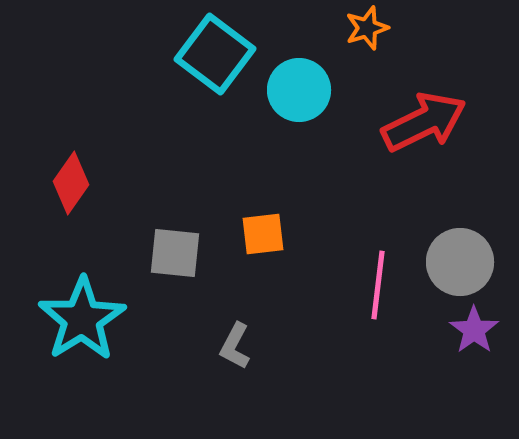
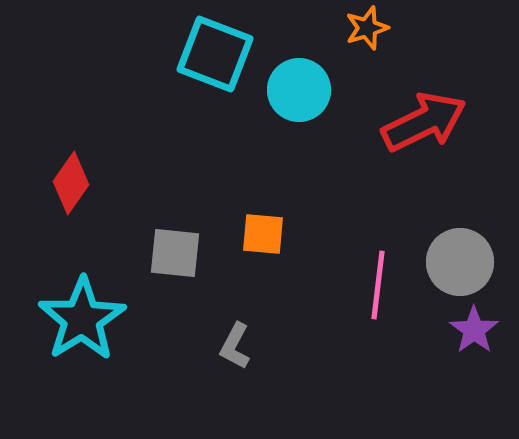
cyan square: rotated 16 degrees counterclockwise
orange square: rotated 12 degrees clockwise
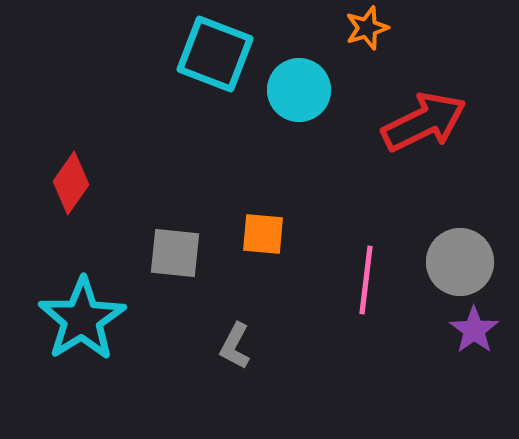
pink line: moved 12 px left, 5 px up
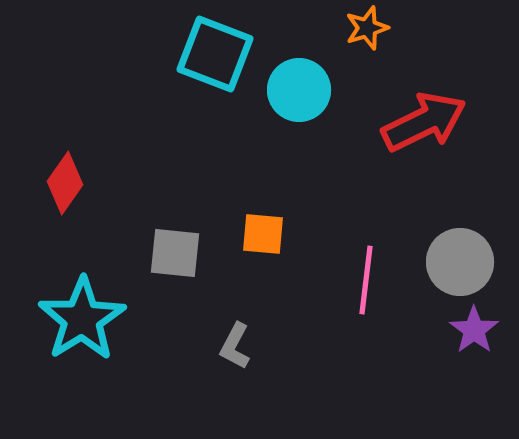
red diamond: moved 6 px left
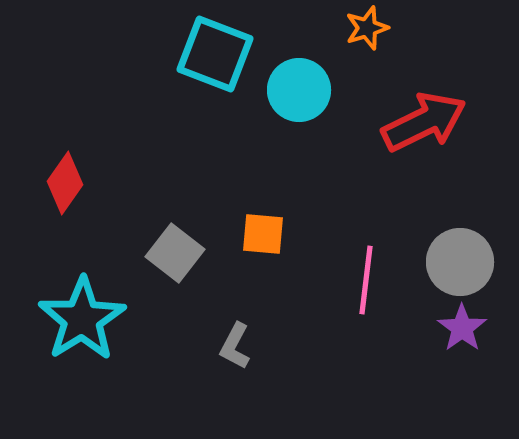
gray square: rotated 32 degrees clockwise
purple star: moved 12 px left, 2 px up
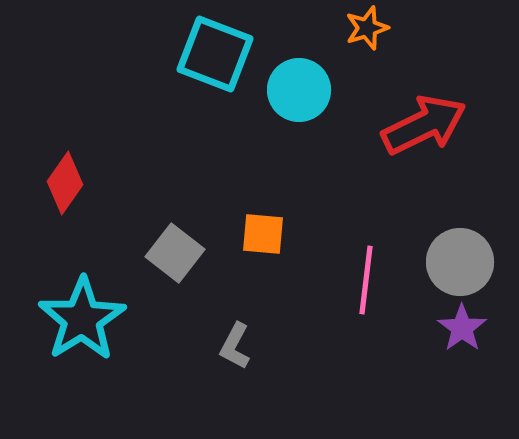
red arrow: moved 3 px down
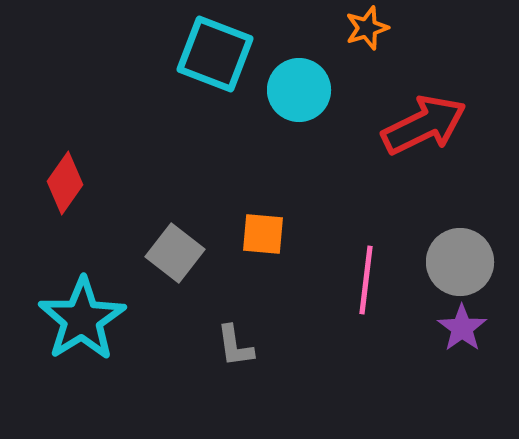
gray L-shape: rotated 36 degrees counterclockwise
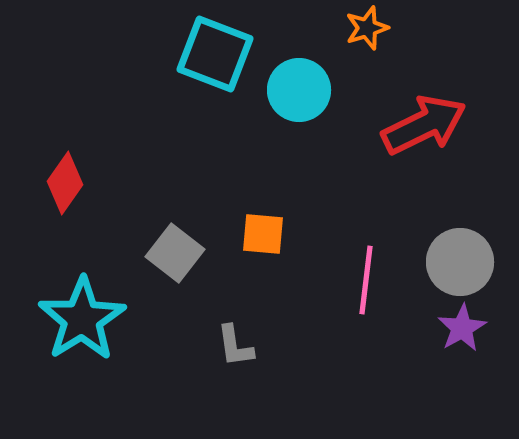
purple star: rotated 6 degrees clockwise
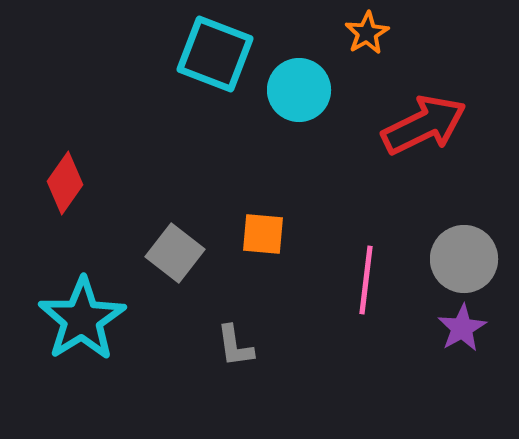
orange star: moved 5 px down; rotated 12 degrees counterclockwise
gray circle: moved 4 px right, 3 px up
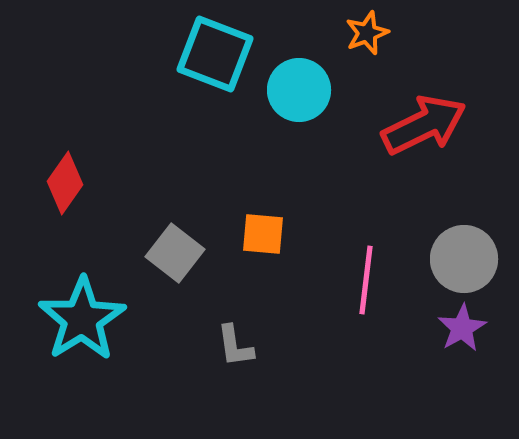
orange star: rotated 9 degrees clockwise
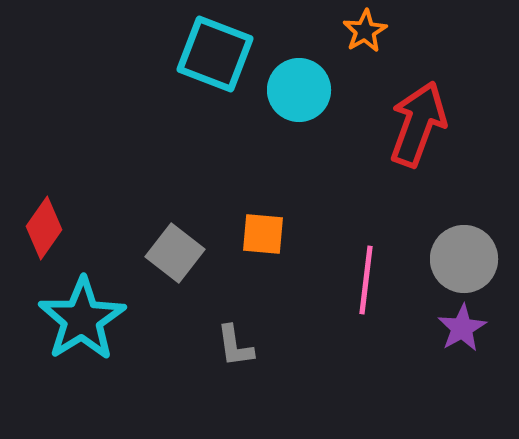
orange star: moved 2 px left, 2 px up; rotated 9 degrees counterclockwise
red arrow: moved 6 px left, 1 px up; rotated 44 degrees counterclockwise
red diamond: moved 21 px left, 45 px down
